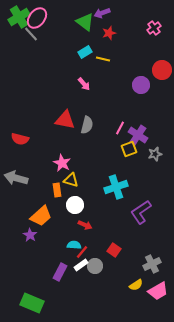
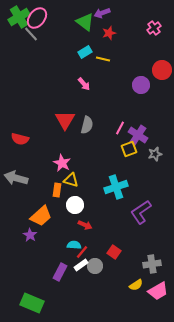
red triangle: rotated 50 degrees clockwise
orange rectangle: rotated 16 degrees clockwise
red square: moved 2 px down
gray cross: rotated 18 degrees clockwise
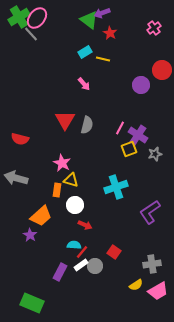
green triangle: moved 4 px right, 2 px up
red star: moved 1 px right; rotated 24 degrees counterclockwise
purple L-shape: moved 9 px right
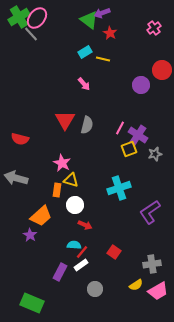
cyan cross: moved 3 px right, 1 px down
gray circle: moved 23 px down
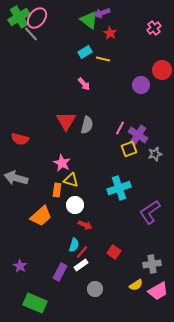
red triangle: moved 1 px right, 1 px down
purple star: moved 10 px left, 31 px down
cyan semicircle: rotated 104 degrees clockwise
green rectangle: moved 3 px right
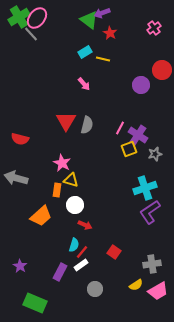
cyan cross: moved 26 px right
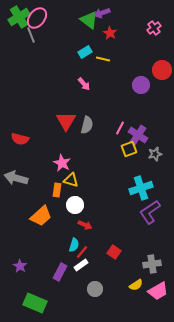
gray line: moved 1 px down; rotated 21 degrees clockwise
cyan cross: moved 4 px left
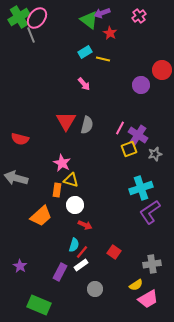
pink cross: moved 15 px left, 12 px up
pink trapezoid: moved 10 px left, 8 px down
green rectangle: moved 4 px right, 2 px down
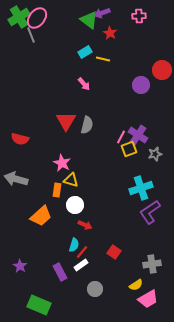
pink cross: rotated 32 degrees clockwise
pink line: moved 1 px right, 9 px down
gray arrow: moved 1 px down
purple rectangle: rotated 54 degrees counterclockwise
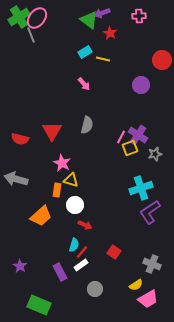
red circle: moved 10 px up
red triangle: moved 14 px left, 10 px down
yellow square: moved 1 px right, 1 px up
gray cross: rotated 30 degrees clockwise
